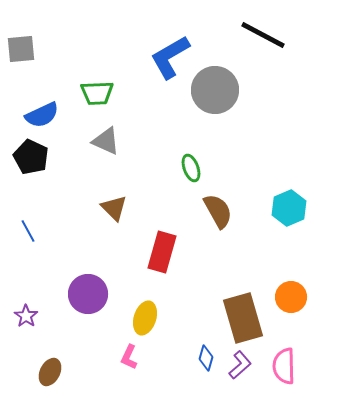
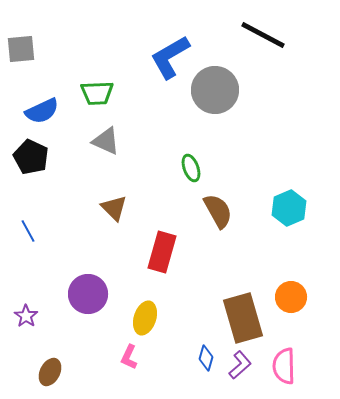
blue semicircle: moved 4 px up
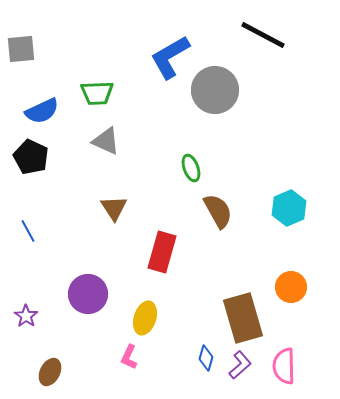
brown triangle: rotated 12 degrees clockwise
orange circle: moved 10 px up
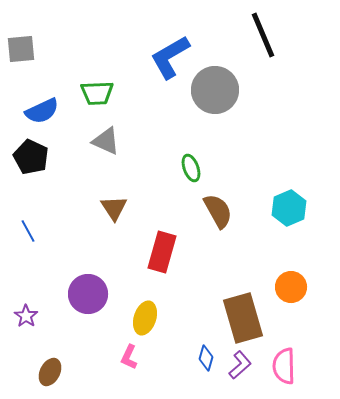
black line: rotated 39 degrees clockwise
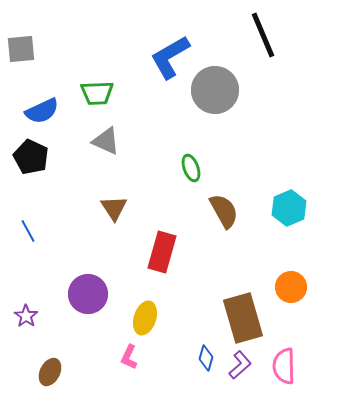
brown semicircle: moved 6 px right
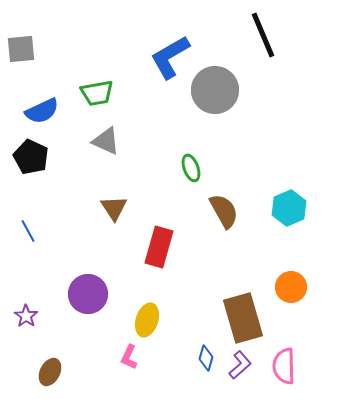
green trapezoid: rotated 8 degrees counterclockwise
red rectangle: moved 3 px left, 5 px up
yellow ellipse: moved 2 px right, 2 px down
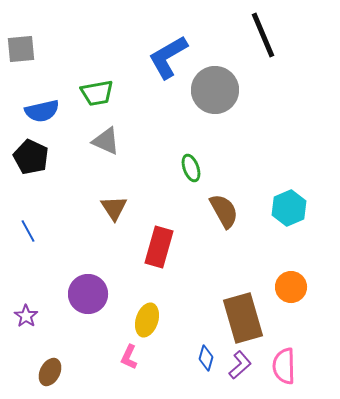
blue L-shape: moved 2 px left
blue semicircle: rotated 12 degrees clockwise
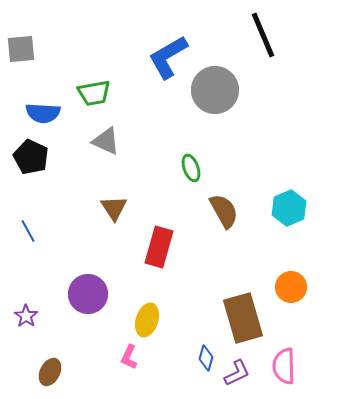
green trapezoid: moved 3 px left
blue semicircle: moved 1 px right, 2 px down; rotated 16 degrees clockwise
purple L-shape: moved 3 px left, 8 px down; rotated 16 degrees clockwise
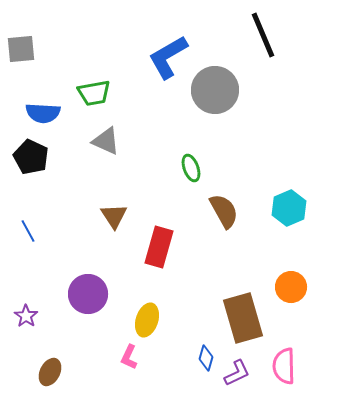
brown triangle: moved 8 px down
